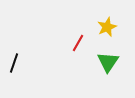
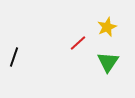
red line: rotated 18 degrees clockwise
black line: moved 6 px up
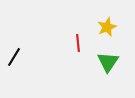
red line: rotated 54 degrees counterclockwise
black line: rotated 12 degrees clockwise
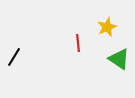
green triangle: moved 11 px right, 3 px up; rotated 30 degrees counterclockwise
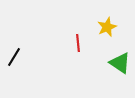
green triangle: moved 1 px right, 4 px down
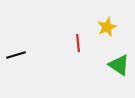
black line: moved 2 px right, 2 px up; rotated 42 degrees clockwise
green triangle: moved 1 px left, 2 px down
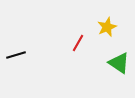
red line: rotated 36 degrees clockwise
green triangle: moved 2 px up
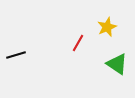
green triangle: moved 2 px left, 1 px down
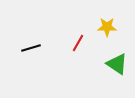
yellow star: rotated 24 degrees clockwise
black line: moved 15 px right, 7 px up
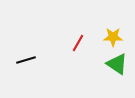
yellow star: moved 6 px right, 10 px down
black line: moved 5 px left, 12 px down
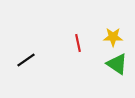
red line: rotated 42 degrees counterclockwise
black line: rotated 18 degrees counterclockwise
